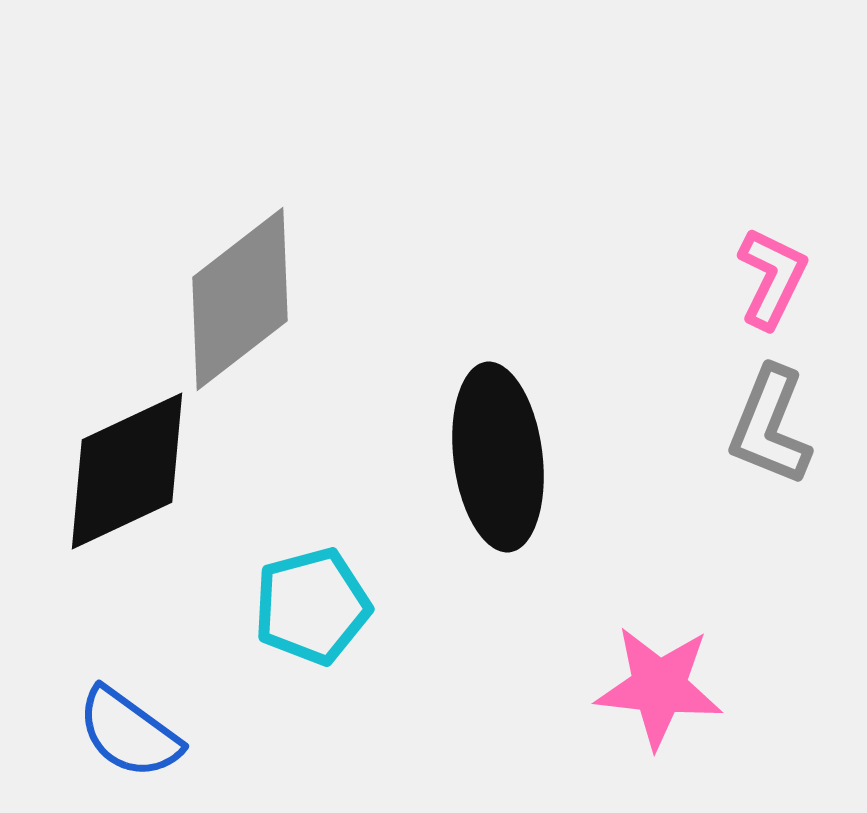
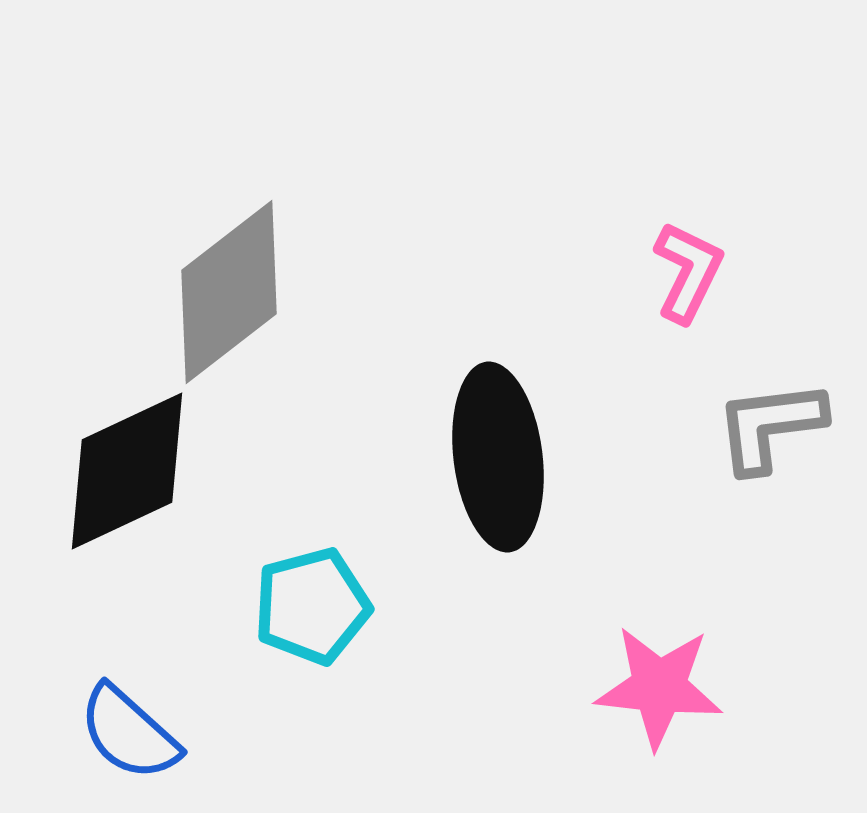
pink L-shape: moved 84 px left, 6 px up
gray diamond: moved 11 px left, 7 px up
gray L-shape: rotated 61 degrees clockwise
blue semicircle: rotated 6 degrees clockwise
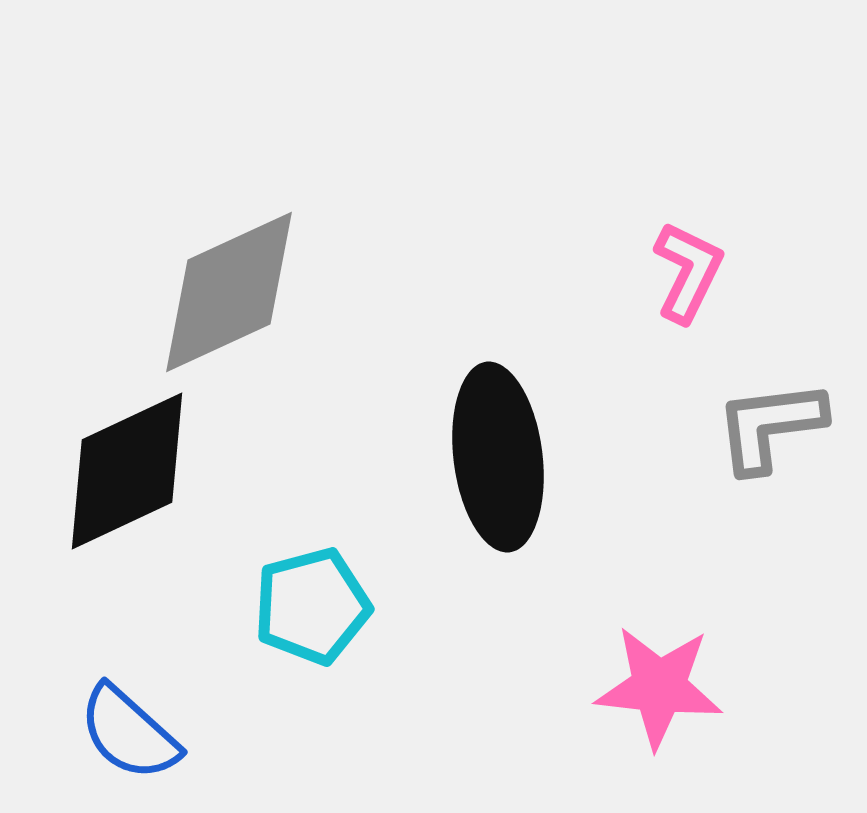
gray diamond: rotated 13 degrees clockwise
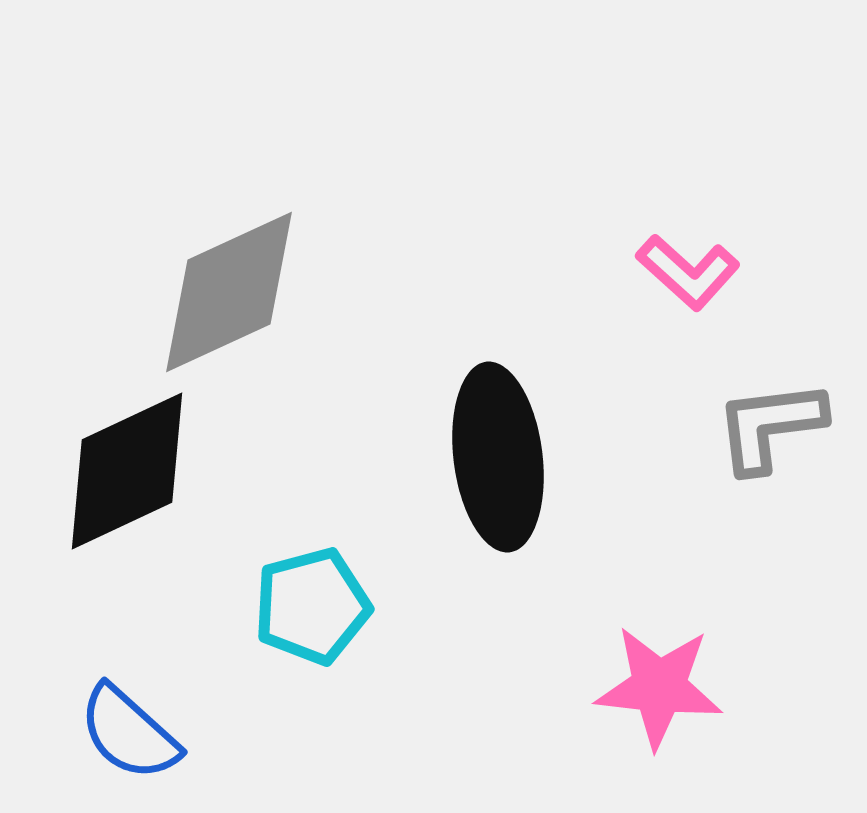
pink L-shape: rotated 106 degrees clockwise
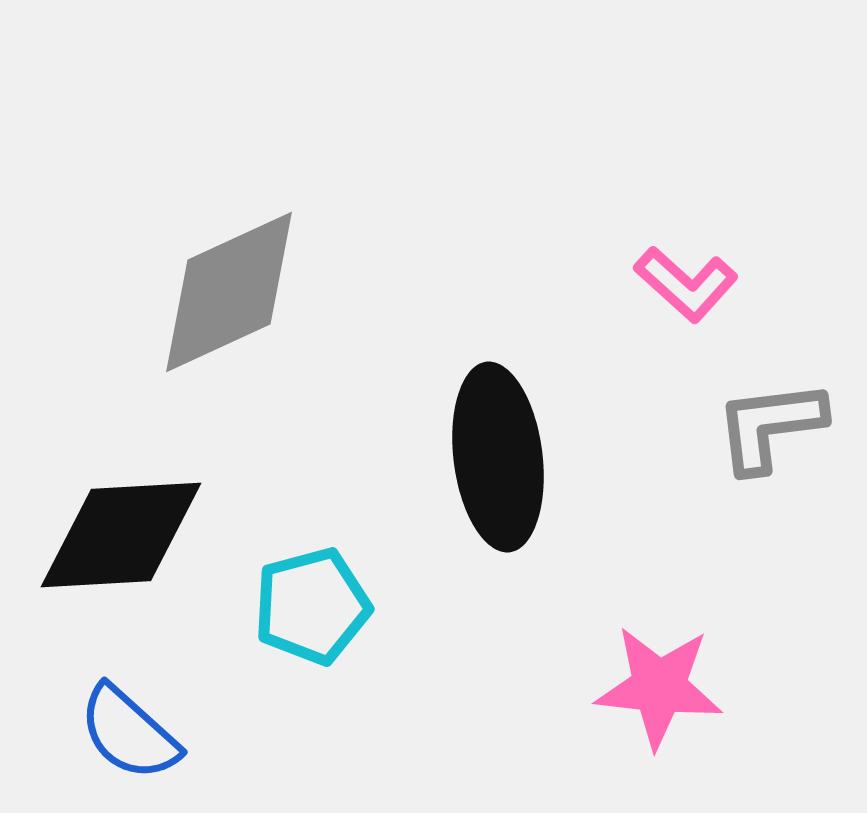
pink L-shape: moved 2 px left, 12 px down
black diamond: moved 6 px left, 64 px down; rotated 22 degrees clockwise
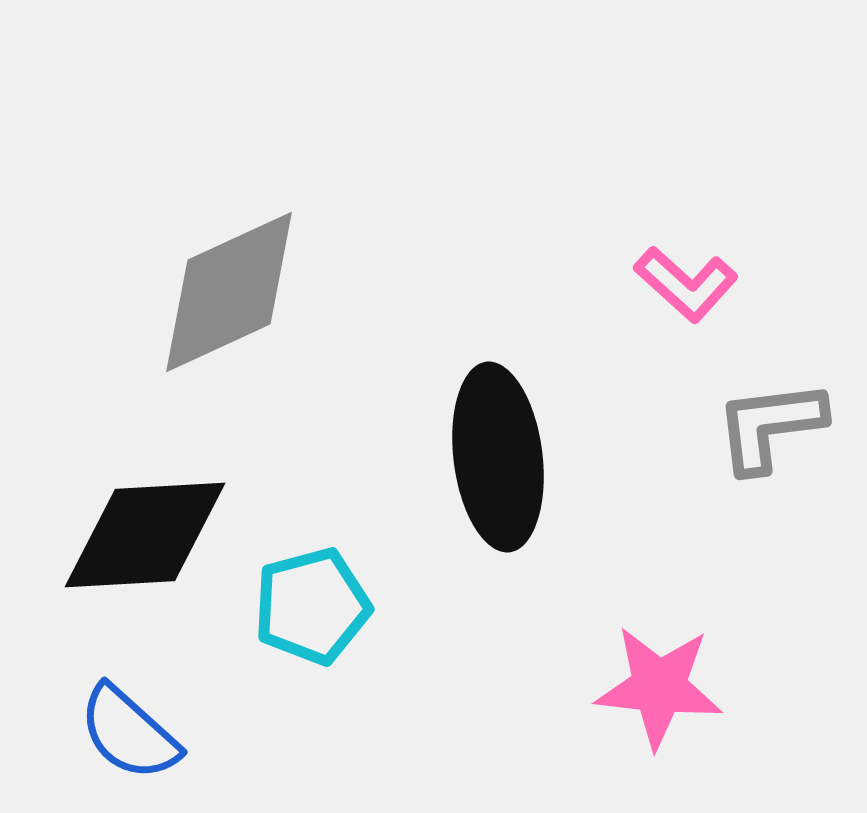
black diamond: moved 24 px right
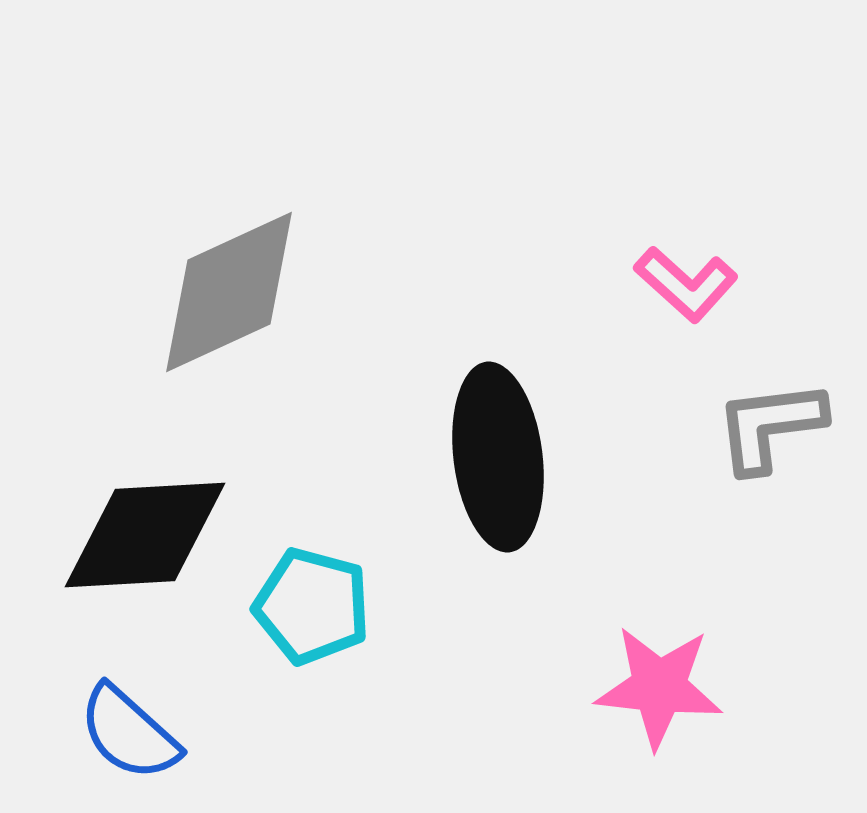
cyan pentagon: rotated 30 degrees clockwise
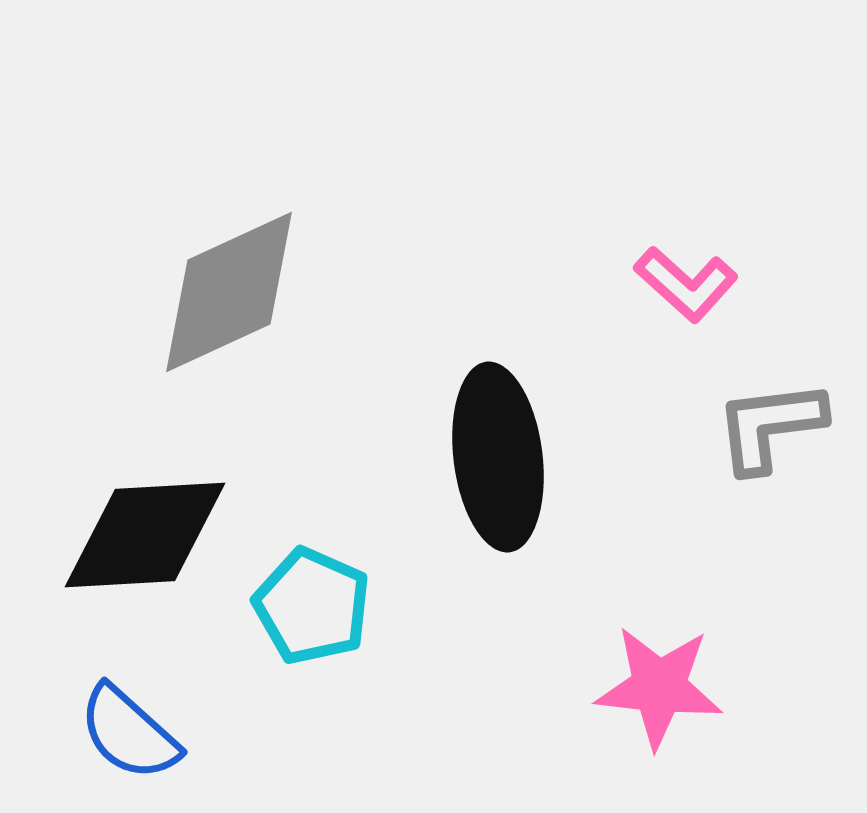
cyan pentagon: rotated 9 degrees clockwise
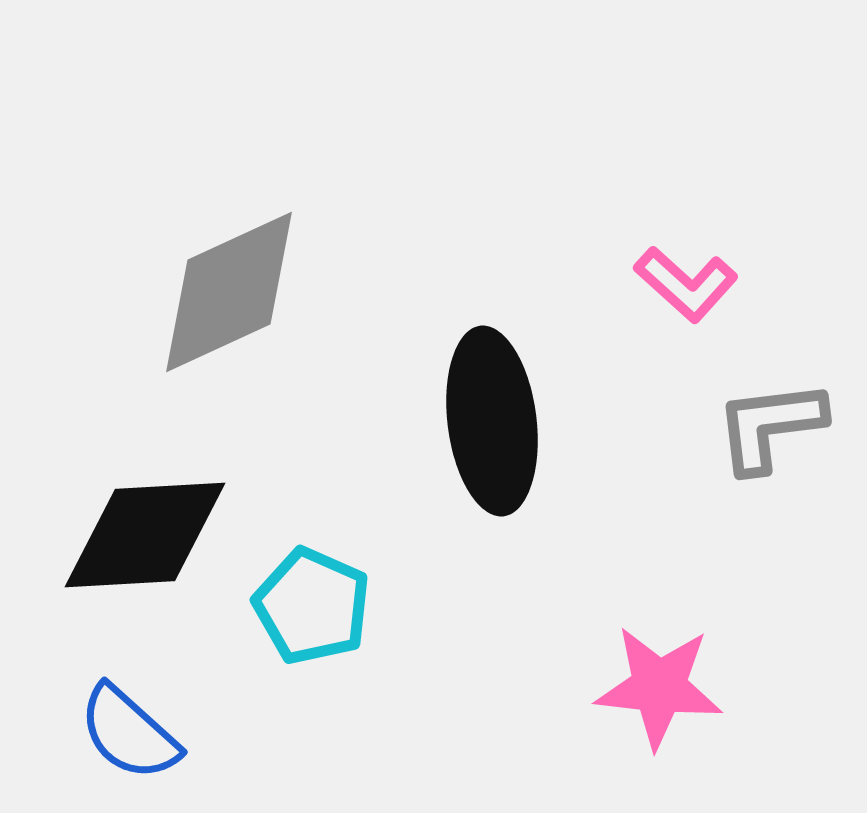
black ellipse: moved 6 px left, 36 px up
